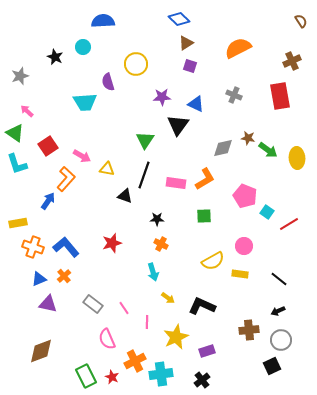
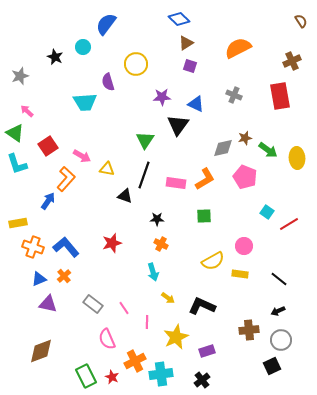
blue semicircle at (103, 21): moved 3 px right, 3 px down; rotated 50 degrees counterclockwise
brown star at (248, 138): moved 3 px left; rotated 24 degrees counterclockwise
pink pentagon at (245, 196): moved 19 px up
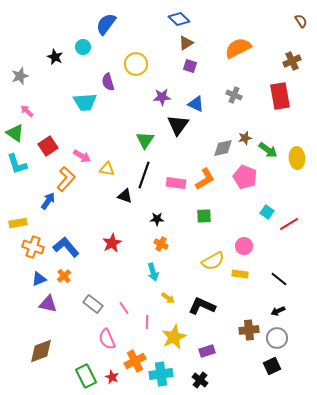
red star at (112, 243): rotated 12 degrees counterclockwise
yellow star at (176, 337): moved 2 px left
gray circle at (281, 340): moved 4 px left, 2 px up
black cross at (202, 380): moved 2 px left; rotated 14 degrees counterclockwise
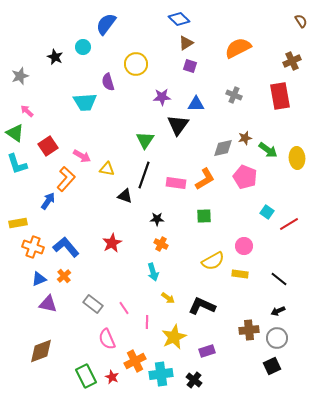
blue triangle at (196, 104): rotated 24 degrees counterclockwise
black cross at (200, 380): moved 6 px left
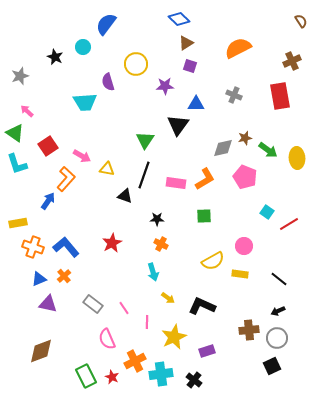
purple star at (162, 97): moved 3 px right, 11 px up
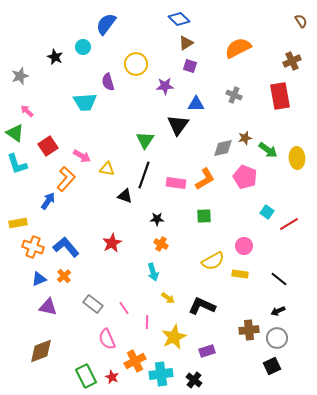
purple triangle at (48, 304): moved 3 px down
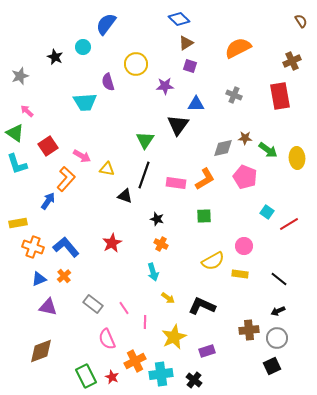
brown star at (245, 138): rotated 16 degrees clockwise
black star at (157, 219): rotated 16 degrees clockwise
pink line at (147, 322): moved 2 px left
